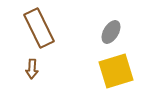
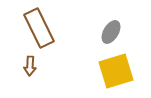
brown arrow: moved 2 px left, 3 px up
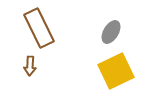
yellow square: rotated 9 degrees counterclockwise
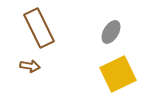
brown arrow: rotated 84 degrees counterclockwise
yellow square: moved 2 px right, 3 px down
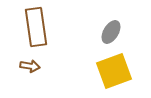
brown rectangle: moved 3 px left, 1 px up; rotated 18 degrees clockwise
yellow square: moved 4 px left, 3 px up; rotated 6 degrees clockwise
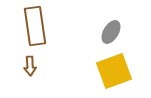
brown rectangle: moved 1 px left, 1 px up
brown arrow: rotated 78 degrees clockwise
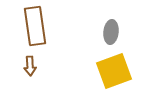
gray ellipse: rotated 25 degrees counterclockwise
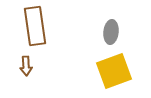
brown arrow: moved 4 px left
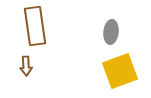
yellow square: moved 6 px right
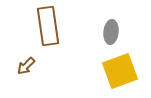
brown rectangle: moved 13 px right
brown arrow: rotated 48 degrees clockwise
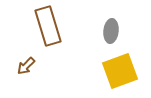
brown rectangle: rotated 9 degrees counterclockwise
gray ellipse: moved 1 px up
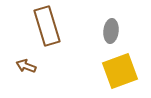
brown rectangle: moved 1 px left
brown arrow: rotated 66 degrees clockwise
